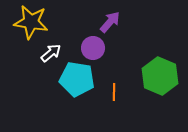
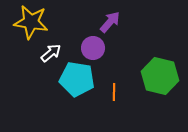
green hexagon: rotated 9 degrees counterclockwise
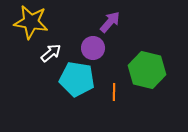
green hexagon: moved 13 px left, 6 px up
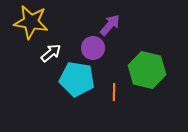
purple arrow: moved 3 px down
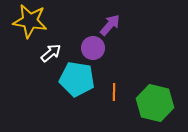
yellow star: moved 1 px left, 1 px up
green hexagon: moved 8 px right, 33 px down
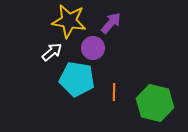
yellow star: moved 39 px right
purple arrow: moved 1 px right, 2 px up
white arrow: moved 1 px right, 1 px up
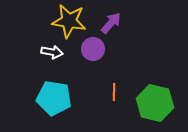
purple circle: moved 1 px down
white arrow: rotated 50 degrees clockwise
cyan pentagon: moved 23 px left, 19 px down
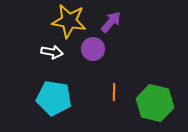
purple arrow: moved 1 px up
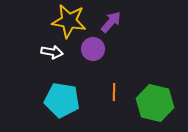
cyan pentagon: moved 8 px right, 2 px down
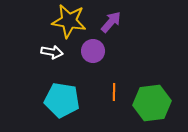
purple circle: moved 2 px down
green hexagon: moved 3 px left; rotated 21 degrees counterclockwise
